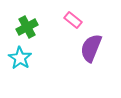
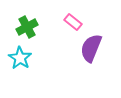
pink rectangle: moved 2 px down
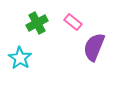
green cross: moved 10 px right, 4 px up
purple semicircle: moved 3 px right, 1 px up
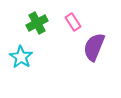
pink rectangle: rotated 18 degrees clockwise
cyan star: moved 1 px right, 1 px up
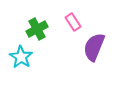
green cross: moved 6 px down
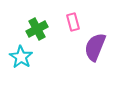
pink rectangle: rotated 18 degrees clockwise
purple semicircle: moved 1 px right
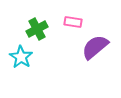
pink rectangle: rotated 66 degrees counterclockwise
purple semicircle: rotated 28 degrees clockwise
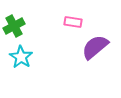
green cross: moved 23 px left, 3 px up
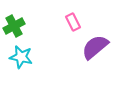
pink rectangle: rotated 54 degrees clockwise
cyan star: rotated 20 degrees counterclockwise
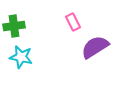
green cross: rotated 20 degrees clockwise
purple semicircle: rotated 8 degrees clockwise
